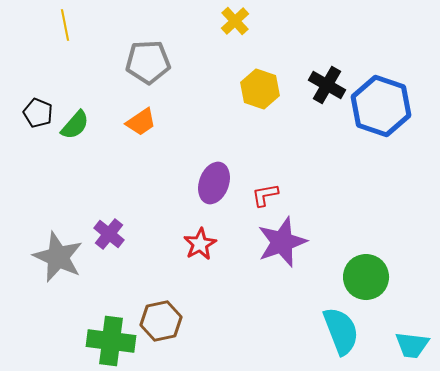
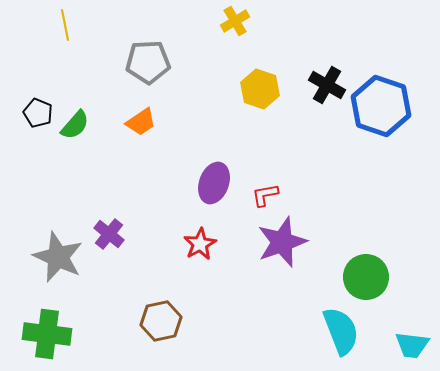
yellow cross: rotated 12 degrees clockwise
green cross: moved 64 px left, 7 px up
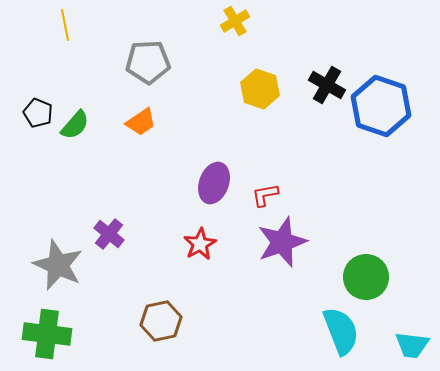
gray star: moved 8 px down
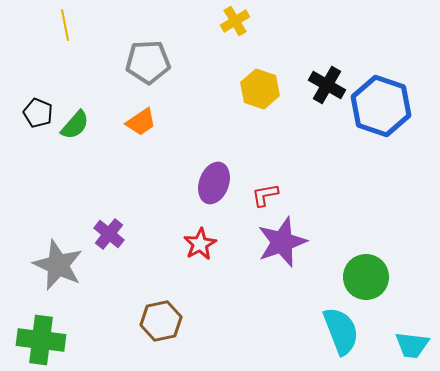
green cross: moved 6 px left, 6 px down
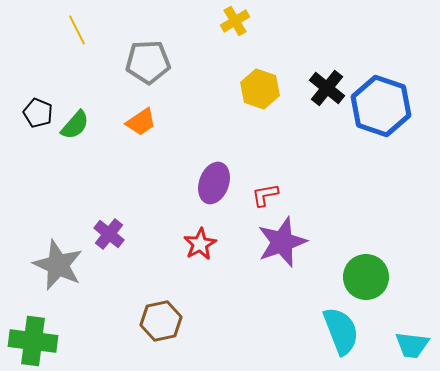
yellow line: moved 12 px right, 5 px down; rotated 16 degrees counterclockwise
black cross: moved 3 px down; rotated 9 degrees clockwise
green cross: moved 8 px left, 1 px down
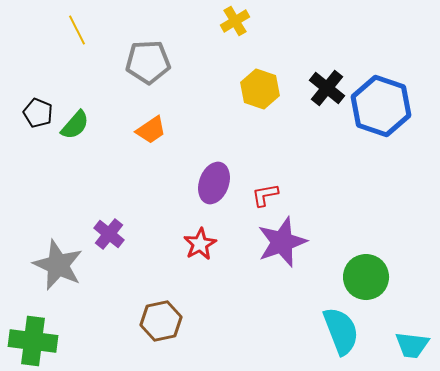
orange trapezoid: moved 10 px right, 8 px down
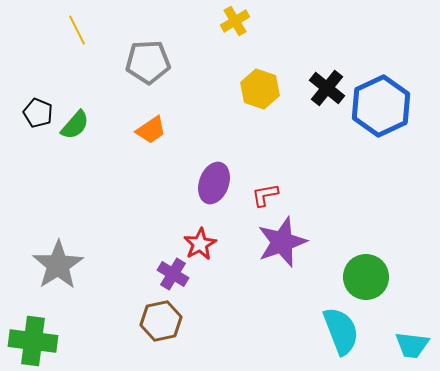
blue hexagon: rotated 16 degrees clockwise
purple cross: moved 64 px right, 40 px down; rotated 8 degrees counterclockwise
gray star: rotated 15 degrees clockwise
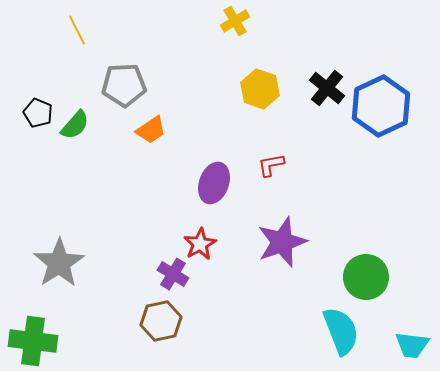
gray pentagon: moved 24 px left, 23 px down
red L-shape: moved 6 px right, 30 px up
gray star: moved 1 px right, 2 px up
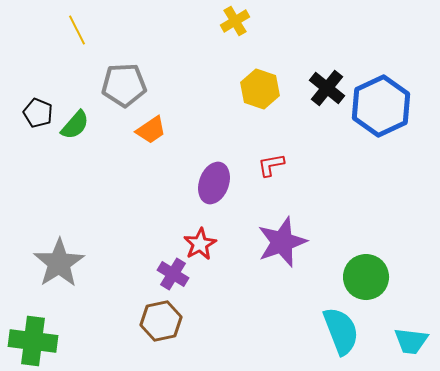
cyan trapezoid: moved 1 px left, 4 px up
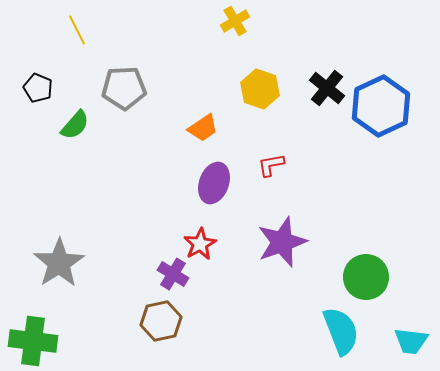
gray pentagon: moved 3 px down
black pentagon: moved 25 px up
orange trapezoid: moved 52 px right, 2 px up
